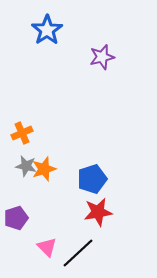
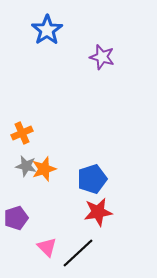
purple star: rotated 30 degrees clockwise
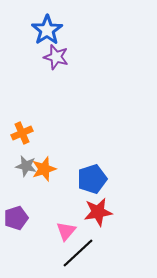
purple star: moved 46 px left
pink triangle: moved 19 px right, 16 px up; rotated 25 degrees clockwise
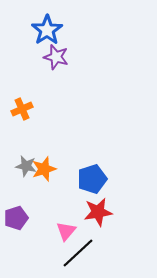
orange cross: moved 24 px up
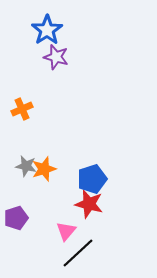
red star: moved 9 px left, 8 px up; rotated 24 degrees clockwise
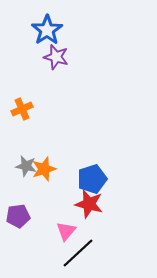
purple pentagon: moved 2 px right, 2 px up; rotated 10 degrees clockwise
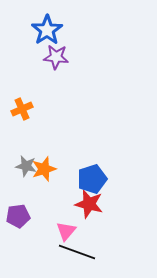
purple star: rotated 10 degrees counterclockwise
black line: moved 1 px left, 1 px up; rotated 63 degrees clockwise
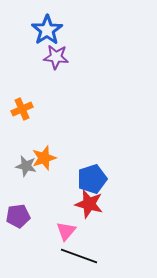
orange star: moved 11 px up
black line: moved 2 px right, 4 px down
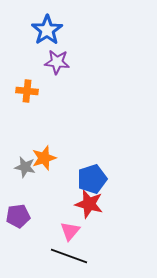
purple star: moved 1 px right, 5 px down
orange cross: moved 5 px right, 18 px up; rotated 30 degrees clockwise
gray star: moved 1 px left, 1 px down
pink triangle: moved 4 px right
black line: moved 10 px left
